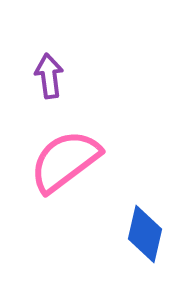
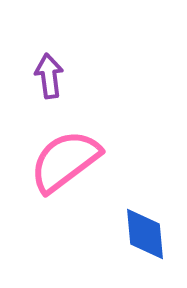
blue diamond: rotated 18 degrees counterclockwise
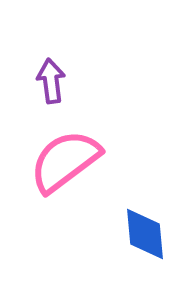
purple arrow: moved 2 px right, 5 px down
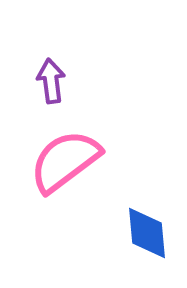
blue diamond: moved 2 px right, 1 px up
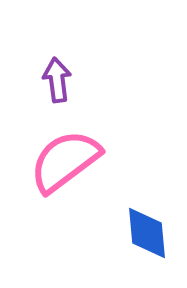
purple arrow: moved 6 px right, 1 px up
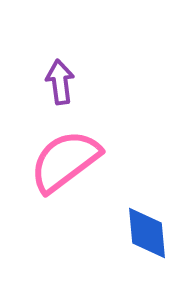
purple arrow: moved 3 px right, 2 px down
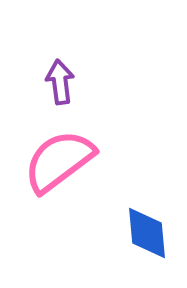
pink semicircle: moved 6 px left
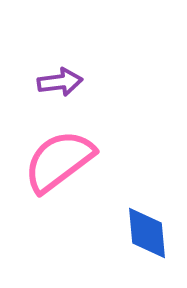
purple arrow: rotated 90 degrees clockwise
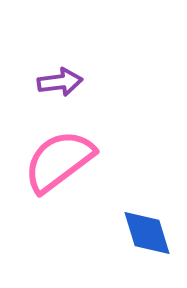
blue diamond: rotated 12 degrees counterclockwise
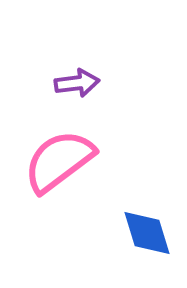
purple arrow: moved 17 px right, 1 px down
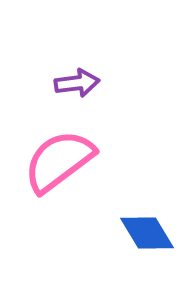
blue diamond: rotated 14 degrees counterclockwise
